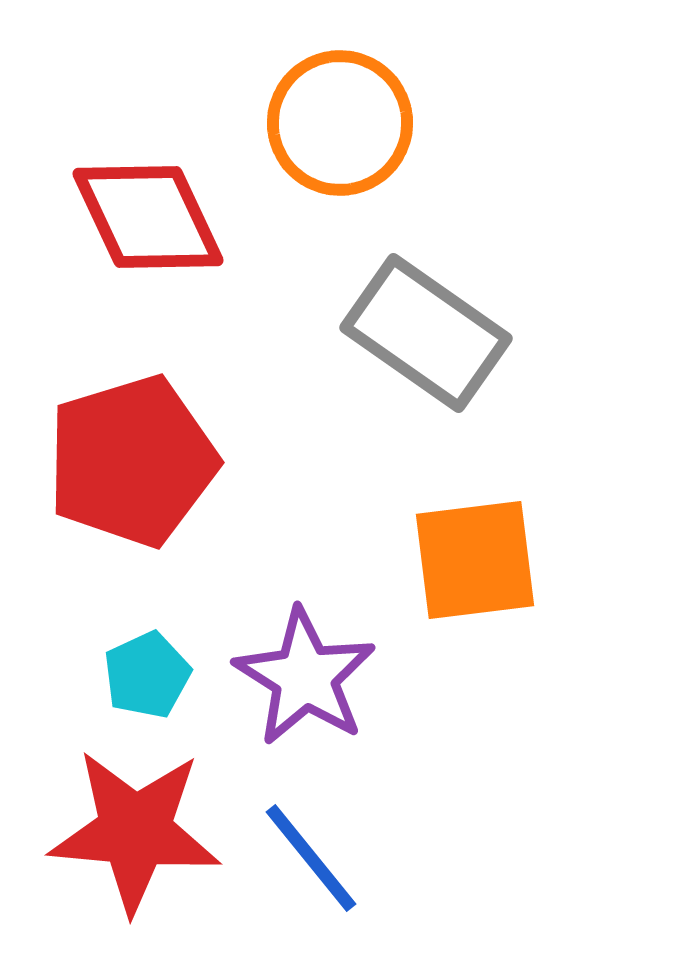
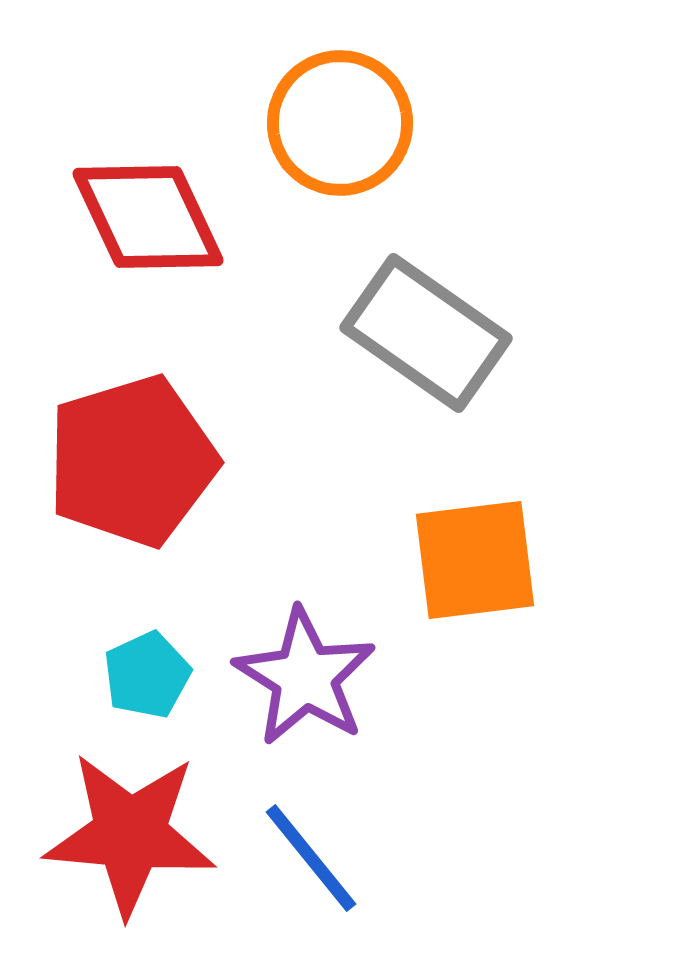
red star: moved 5 px left, 3 px down
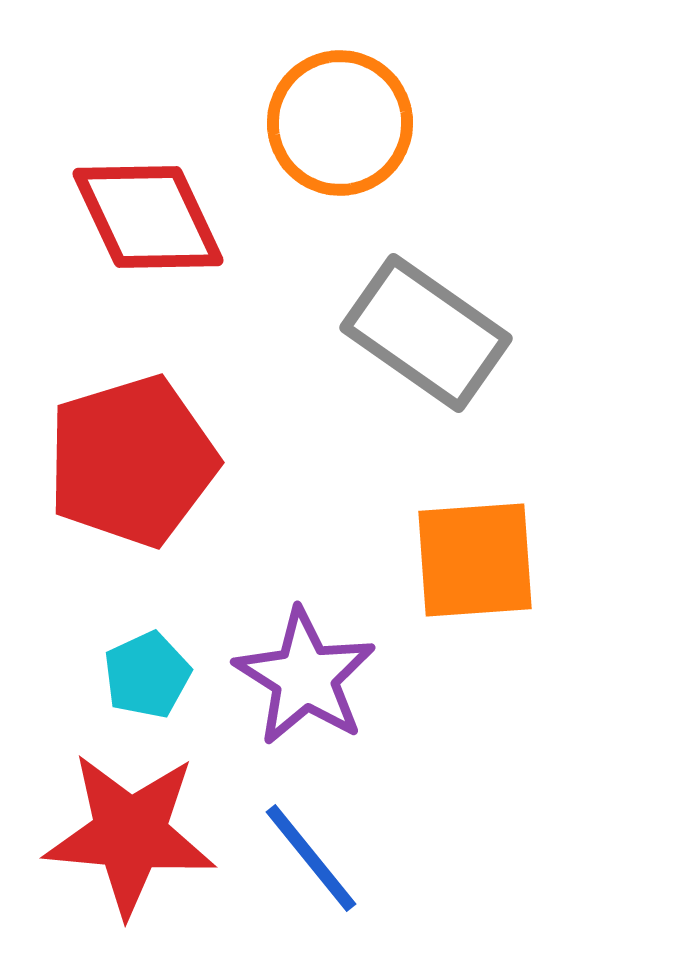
orange square: rotated 3 degrees clockwise
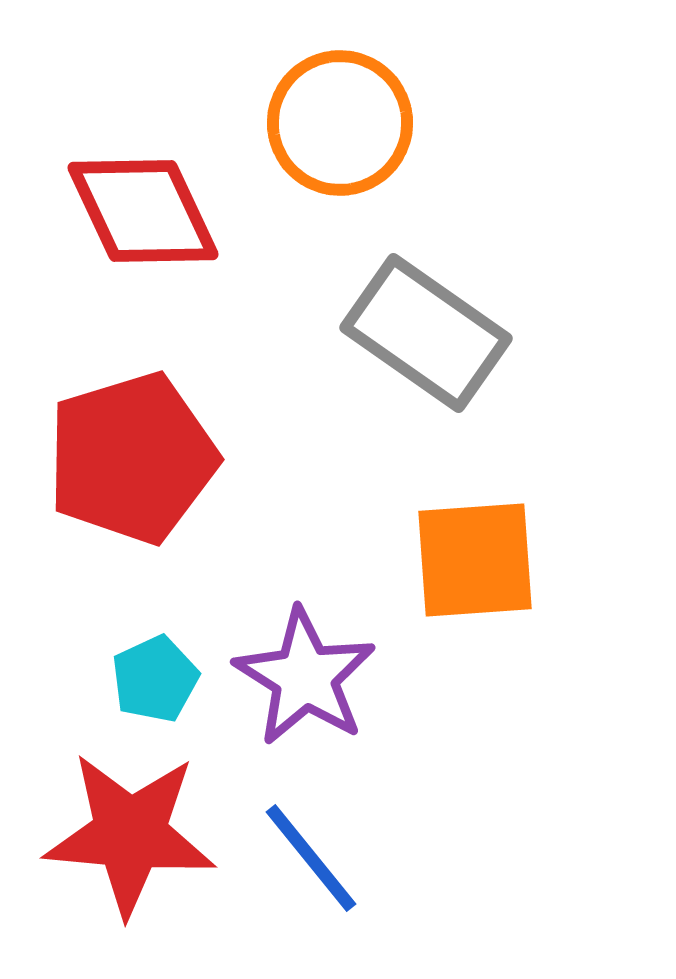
red diamond: moved 5 px left, 6 px up
red pentagon: moved 3 px up
cyan pentagon: moved 8 px right, 4 px down
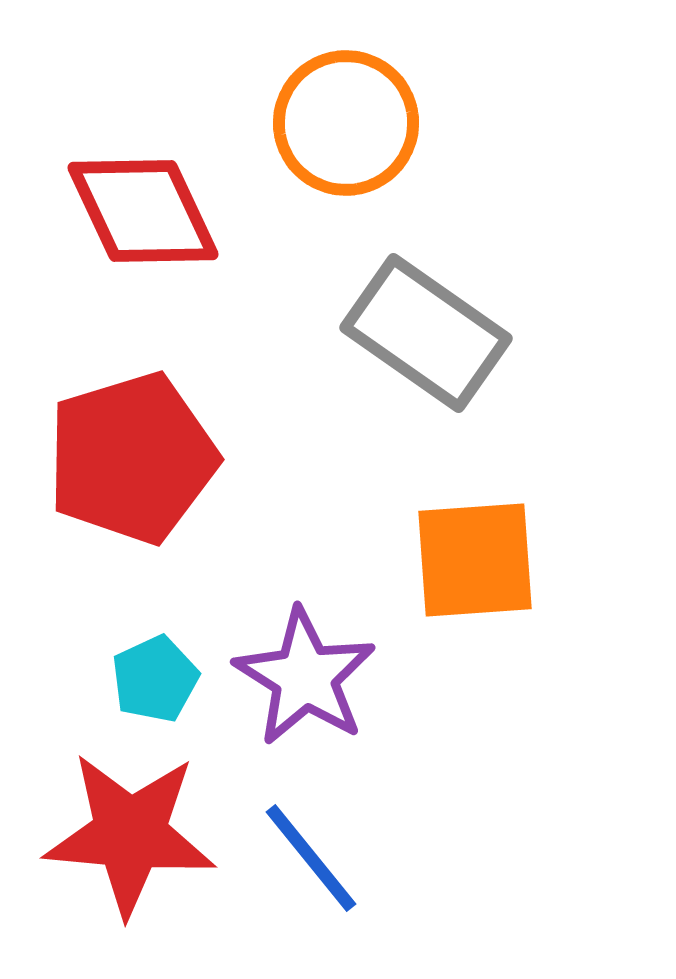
orange circle: moved 6 px right
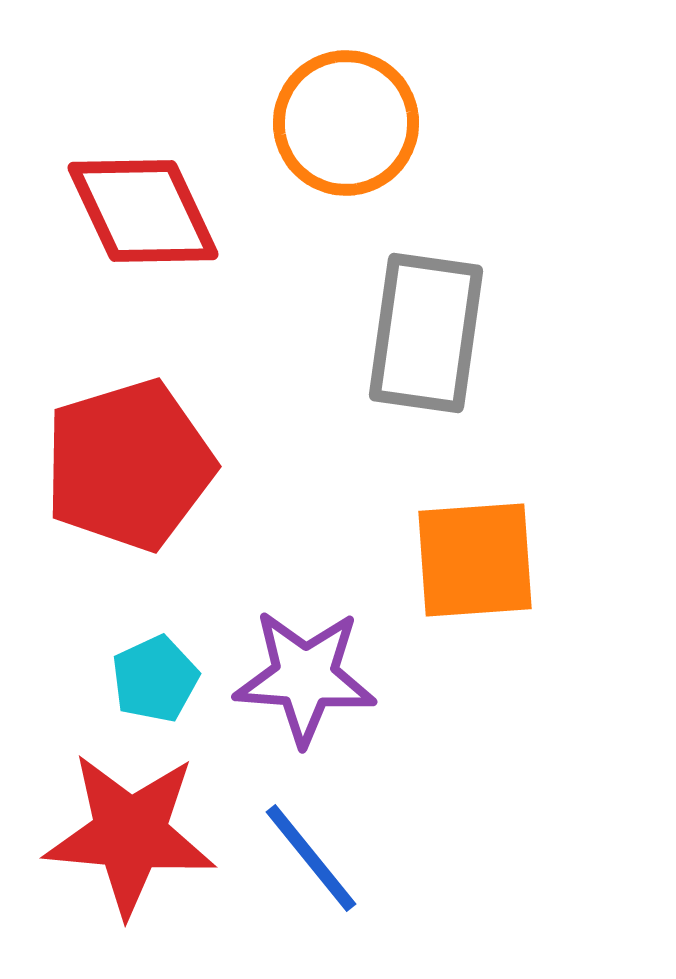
gray rectangle: rotated 63 degrees clockwise
red pentagon: moved 3 px left, 7 px down
purple star: rotated 28 degrees counterclockwise
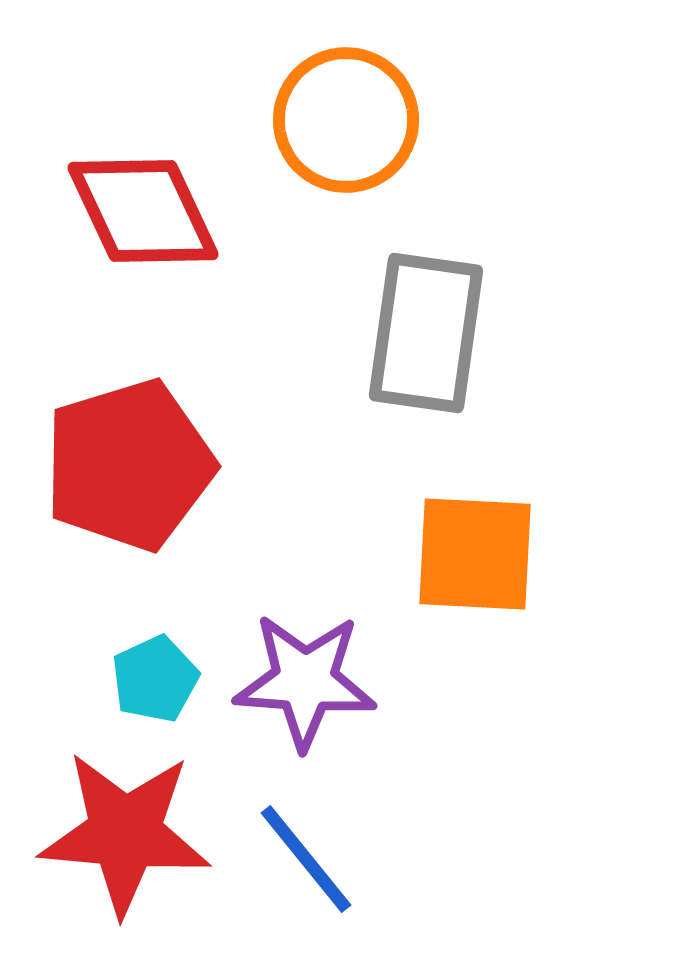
orange circle: moved 3 px up
orange square: moved 6 px up; rotated 7 degrees clockwise
purple star: moved 4 px down
red star: moved 5 px left, 1 px up
blue line: moved 5 px left, 1 px down
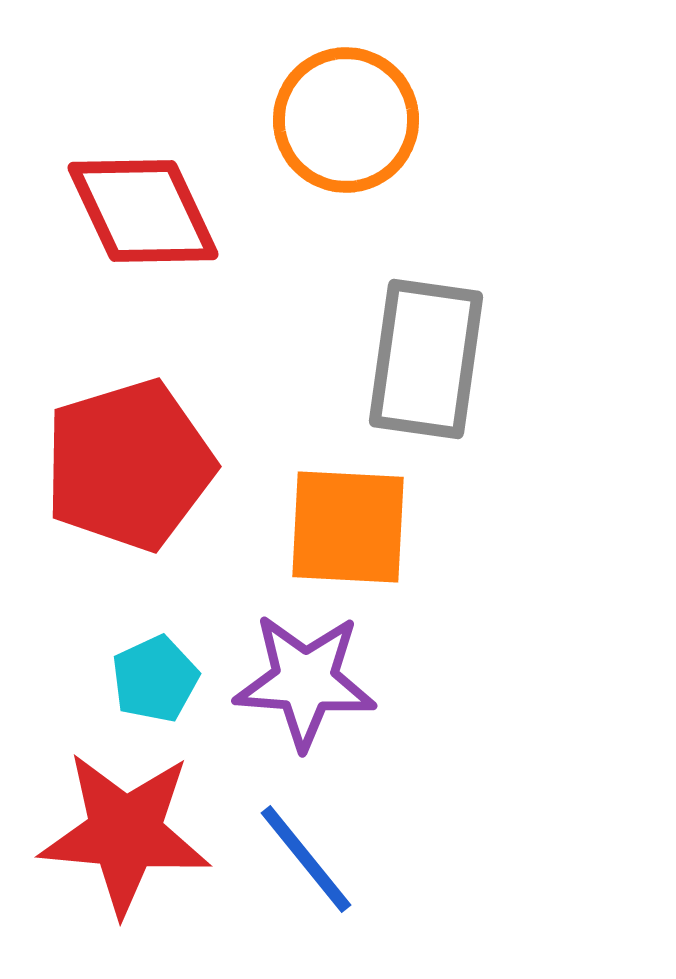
gray rectangle: moved 26 px down
orange square: moved 127 px left, 27 px up
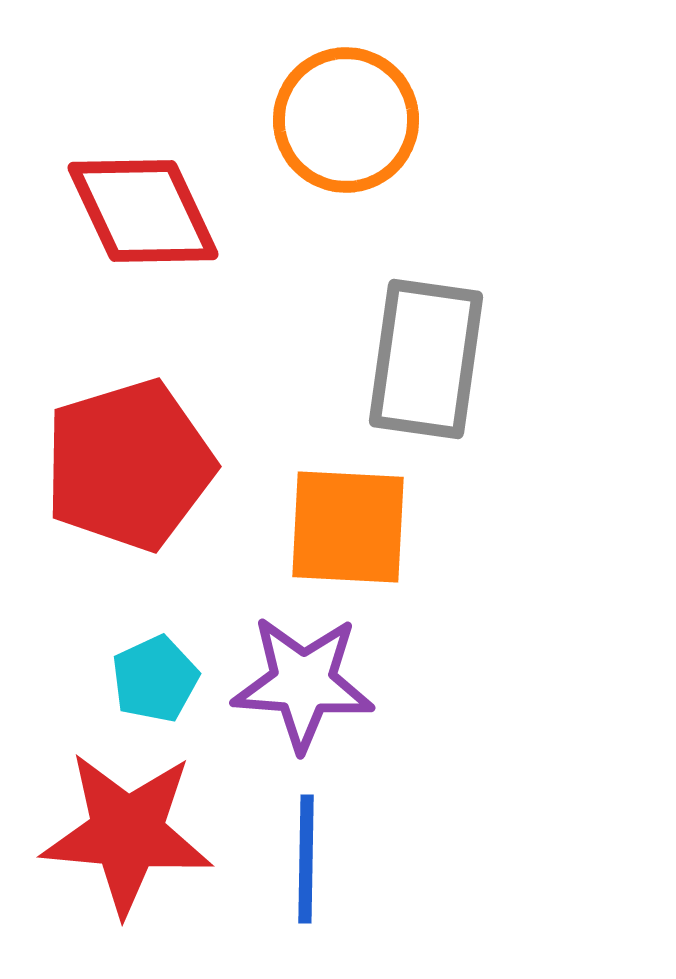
purple star: moved 2 px left, 2 px down
red star: moved 2 px right
blue line: rotated 40 degrees clockwise
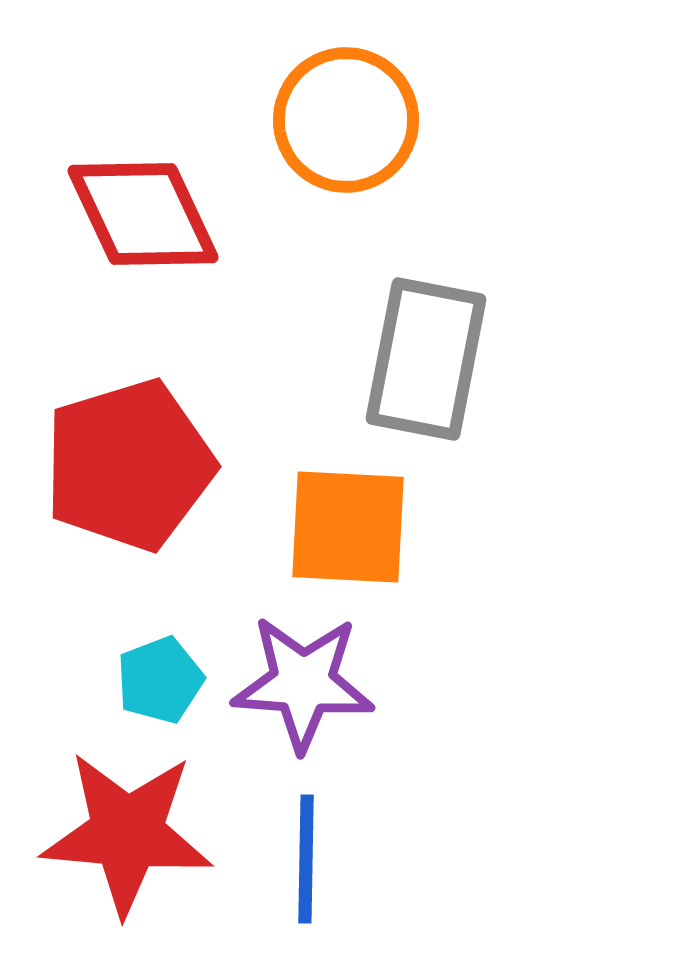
red diamond: moved 3 px down
gray rectangle: rotated 3 degrees clockwise
cyan pentagon: moved 5 px right, 1 px down; rotated 4 degrees clockwise
